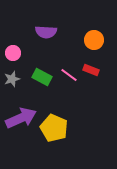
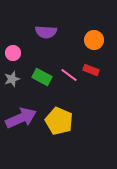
yellow pentagon: moved 5 px right, 7 px up
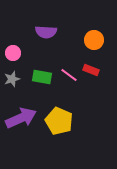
green rectangle: rotated 18 degrees counterclockwise
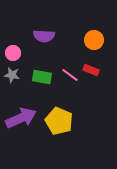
purple semicircle: moved 2 px left, 4 px down
pink line: moved 1 px right
gray star: moved 4 px up; rotated 28 degrees clockwise
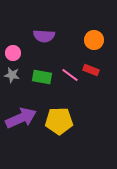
yellow pentagon: rotated 24 degrees counterclockwise
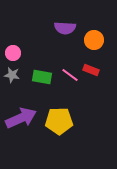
purple semicircle: moved 21 px right, 8 px up
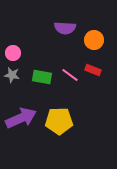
red rectangle: moved 2 px right
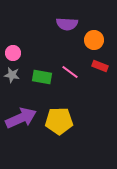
purple semicircle: moved 2 px right, 4 px up
red rectangle: moved 7 px right, 4 px up
pink line: moved 3 px up
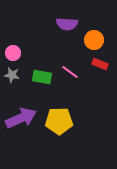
red rectangle: moved 2 px up
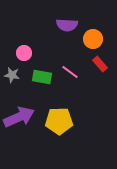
purple semicircle: moved 1 px down
orange circle: moved 1 px left, 1 px up
pink circle: moved 11 px right
red rectangle: rotated 28 degrees clockwise
purple arrow: moved 2 px left, 1 px up
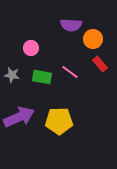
purple semicircle: moved 4 px right
pink circle: moved 7 px right, 5 px up
